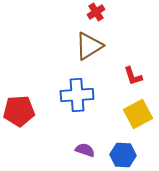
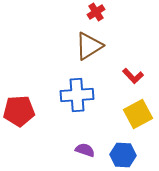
red L-shape: rotated 25 degrees counterclockwise
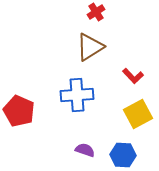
brown triangle: moved 1 px right, 1 px down
red pentagon: rotated 28 degrees clockwise
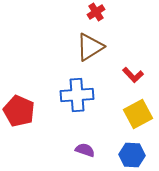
red L-shape: moved 1 px up
blue hexagon: moved 9 px right
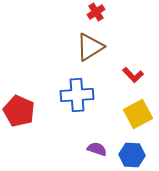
purple semicircle: moved 12 px right, 1 px up
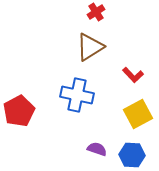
blue cross: rotated 16 degrees clockwise
red pentagon: rotated 20 degrees clockwise
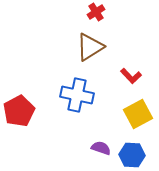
red L-shape: moved 2 px left, 1 px down
purple semicircle: moved 4 px right, 1 px up
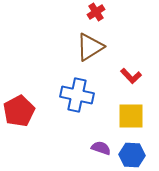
yellow square: moved 7 px left, 2 px down; rotated 28 degrees clockwise
